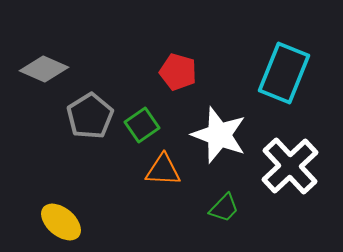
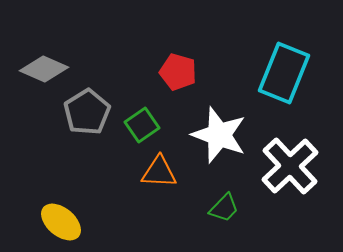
gray pentagon: moved 3 px left, 4 px up
orange triangle: moved 4 px left, 2 px down
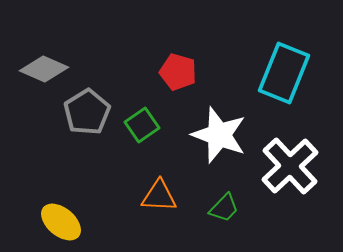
orange triangle: moved 24 px down
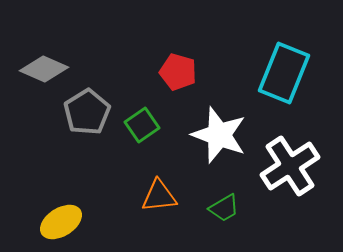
white cross: rotated 10 degrees clockwise
orange triangle: rotated 9 degrees counterclockwise
green trapezoid: rotated 16 degrees clockwise
yellow ellipse: rotated 72 degrees counterclockwise
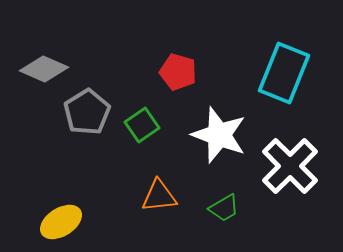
white cross: rotated 12 degrees counterclockwise
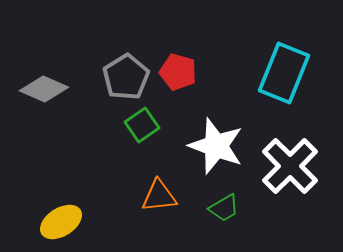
gray diamond: moved 20 px down
gray pentagon: moved 39 px right, 35 px up
white star: moved 3 px left, 11 px down
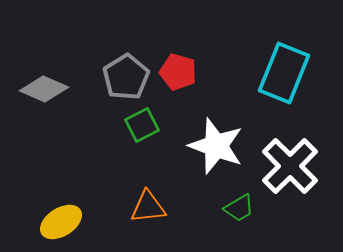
green square: rotated 8 degrees clockwise
orange triangle: moved 11 px left, 11 px down
green trapezoid: moved 15 px right
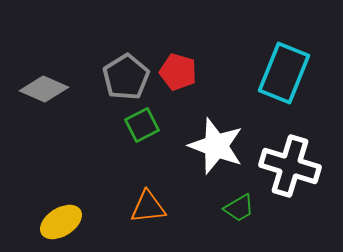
white cross: rotated 28 degrees counterclockwise
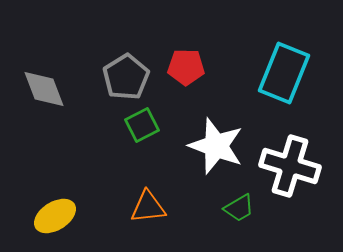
red pentagon: moved 8 px right, 5 px up; rotated 15 degrees counterclockwise
gray diamond: rotated 45 degrees clockwise
yellow ellipse: moved 6 px left, 6 px up
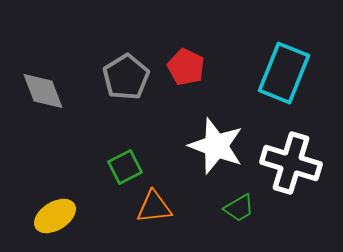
red pentagon: rotated 24 degrees clockwise
gray diamond: moved 1 px left, 2 px down
green square: moved 17 px left, 42 px down
white cross: moved 1 px right, 3 px up
orange triangle: moved 6 px right
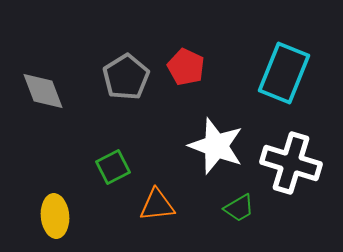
green square: moved 12 px left
orange triangle: moved 3 px right, 2 px up
yellow ellipse: rotated 63 degrees counterclockwise
